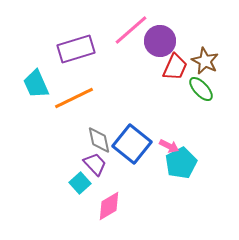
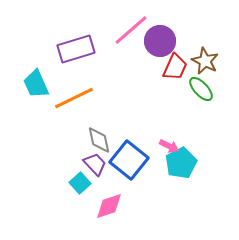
blue square: moved 3 px left, 16 px down
pink diamond: rotated 12 degrees clockwise
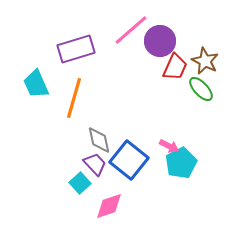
orange line: rotated 48 degrees counterclockwise
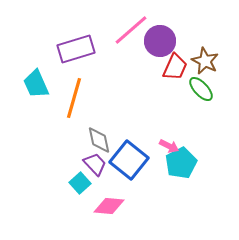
pink diamond: rotated 24 degrees clockwise
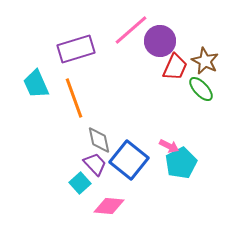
orange line: rotated 36 degrees counterclockwise
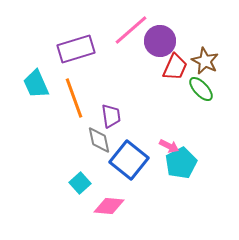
purple trapezoid: moved 16 px right, 48 px up; rotated 35 degrees clockwise
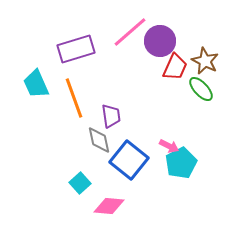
pink line: moved 1 px left, 2 px down
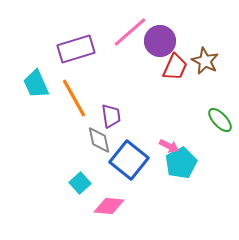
green ellipse: moved 19 px right, 31 px down
orange line: rotated 9 degrees counterclockwise
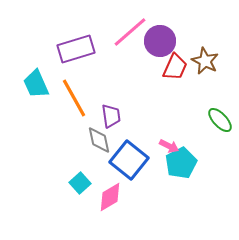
pink diamond: moved 1 px right, 9 px up; rotated 36 degrees counterclockwise
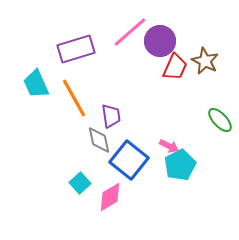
cyan pentagon: moved 1 px left, 2 px down
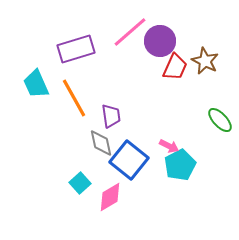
gray diamond: moved 2 px right, 3 px down
